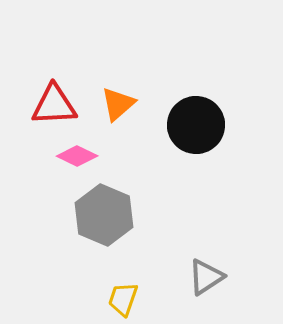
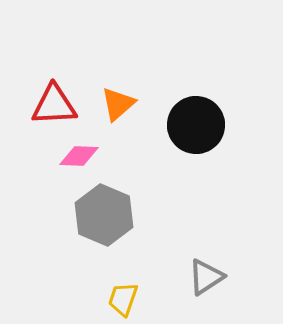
pink diamond: moved 2 px right; rotated 24 degrees counterclockwise
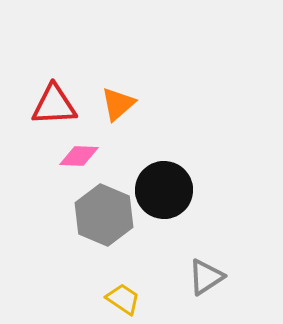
black circle: moved 32 px left, 65 px down
yellow trapezoid: rotated 105 degrees clockwise
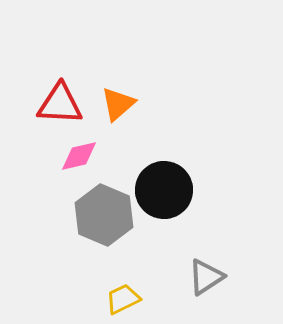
red triangle: moved 6 px right, 1 px up; rotated 6 degrees clockwise
pink diamond: rotated 15 degrees counterclockwise
yellow trapezoid: rotated 60 degrees counterclockwise
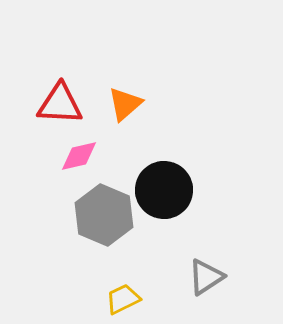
orange triangle: moved 7 px right
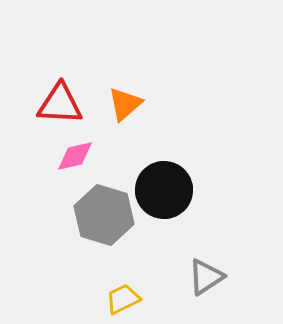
pink diamond: moved 4 px left
gray hexagon: rotated 6 degrees counterclockwise
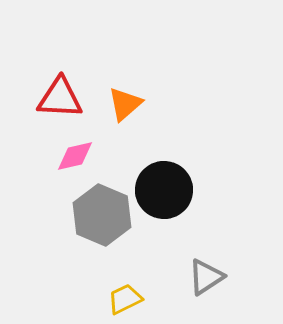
red triangle: moved 6 px up
gray hexagon: moved 2 px left; rotated 6 degrees clockwise
yellow trapezoid: moved 2 px right
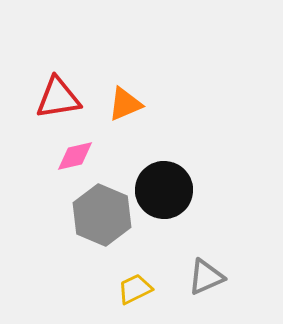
red triangle: moved 2 px left; rotated 12 degrees counterclockwise
orange triangle: rotated 18 degrees clockwise
gray triangle: rotated 9 degrees clockwise
yellow trapezoid: moved 10 px right, 10 px up
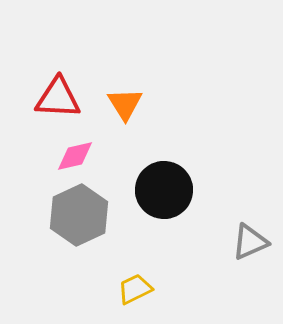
red triangle: rotated 12 degrees clockwise
orange triangle: rotated 39 degrees counterclockwise
gray hexagon: moved 23 px left; rotated 12 degrees clockwise
gray triangle: moved 44 px right, 35 px up
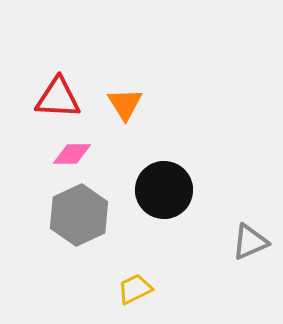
pink diamond: moved 3 px left, 2 px up; rotated 12 degrees clockwise
